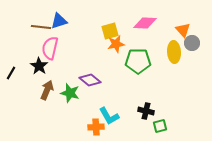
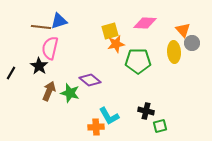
brown arrow: moved 2 px right, 1 px down
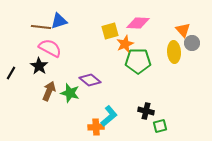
pink diamond: moved 7 px left
orange star: moved 9 px right; rotated 12 degrees counterclockwise
pink semicircle: rotated 105 degrees clockwise
cyan L-shape: rotated 100 degrees counterclockwise
